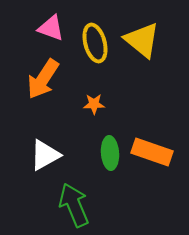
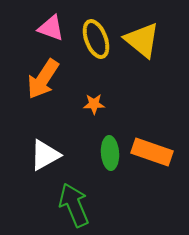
yellow ellipse: moved 1 px right, 4 px up; rotated 6 degrees counterclockwise
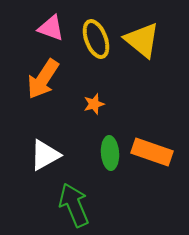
orange star: rotated 15 degrees counterclockwise
